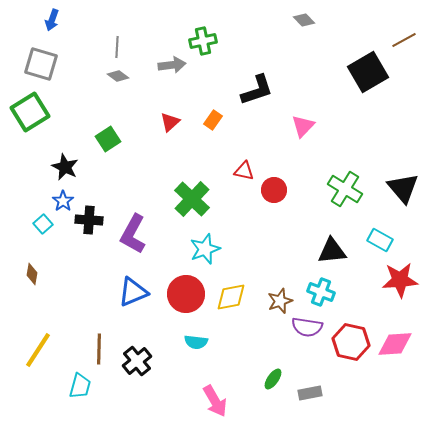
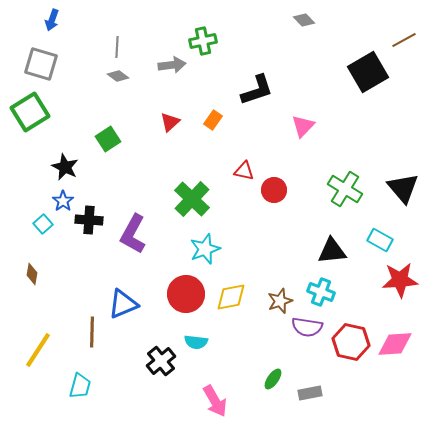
blue triangle at (133, 292): moved 10 px left, 12 px down
brown line at (99, 349): moved 7 px left, 17 px up
black cross at (137, 361): moved 24 px right
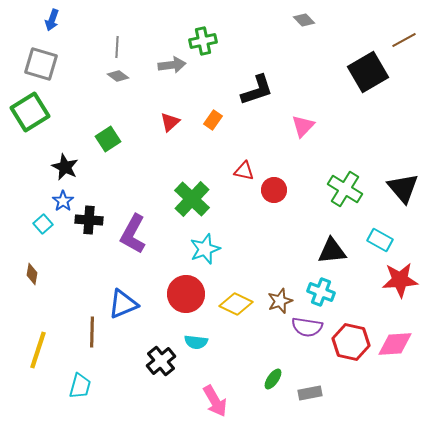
yellow diamond at (231, 297): moved 5 px right, 7 px down; rotated 36 degrees clockwise
yellow line at (38, 350): rotated 15 degrees counterclockwise
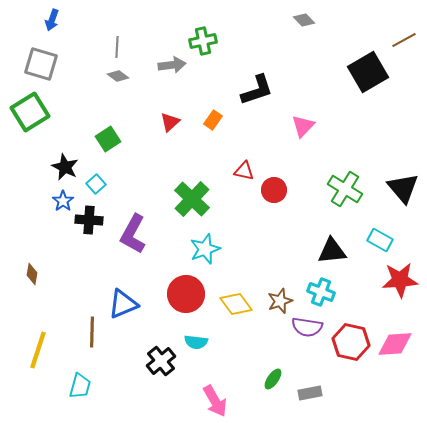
cyan square at (43, 224): moved 53 px right, 40 px up
yellow diamond at (236, 304): rotated 28 degrees clockwise
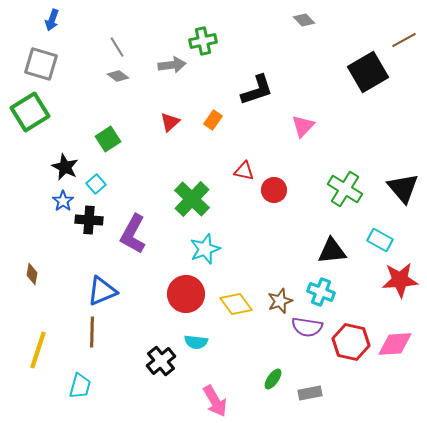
gray line at (117, 47): rotated 35 degrees counterclockwise
blue triangle at (123, 304): moved 21 px left, 13 px up
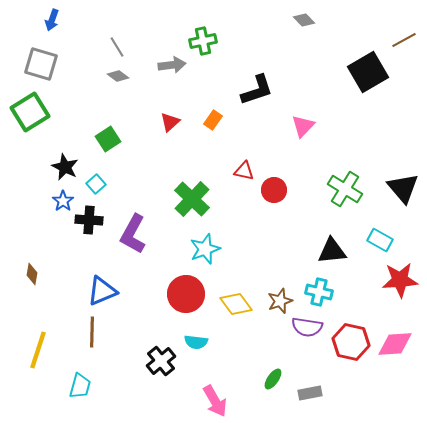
cyan cross at (321, 292): moved 2 px left; rotated 8 degrees counterclockwise
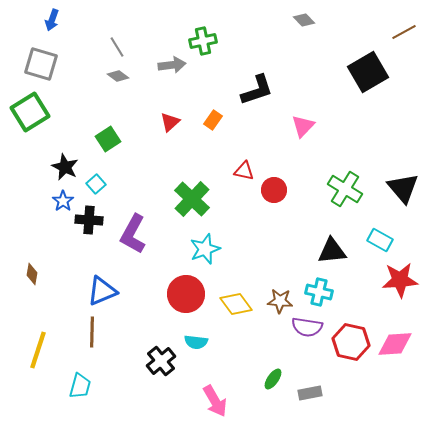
brown line at (404, 40): moved 8 px up
brown star at (280, 301): rotated 25 degrees clockwise
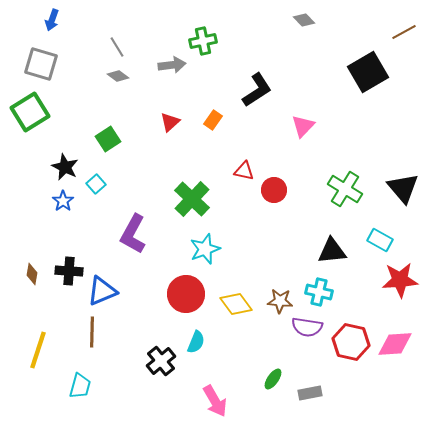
black L-shape at (257, 90): rotated 15 degrees counterclockwise
black cross at (89, 220): moved 20 px left, 51 px down
cyan semicircle at (196, 342): rotated 75 degrees counterclockwise
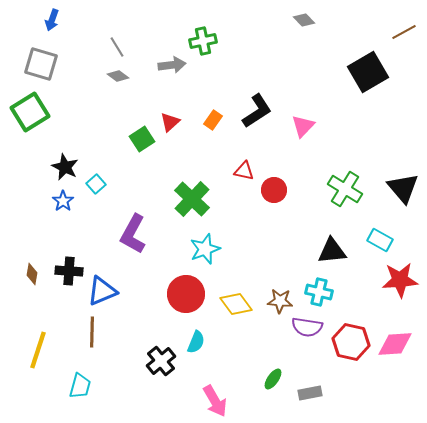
black L-shape at (257, 90): moved 21 px down
green square at (108, 139): moved 34 px right
